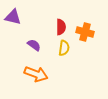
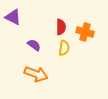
purple triangle: rotated 12 degrees clockwise
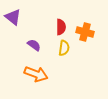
purple triangle: rotated 12 degrees clockwise
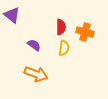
purple triangle: moved 1 px left, 2 px up
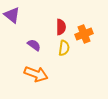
orange cross: moved 1 px left, 2 px down; rotated 36 degrees counterclockwise
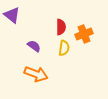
purple semicircle: moved 1 px down
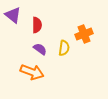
purple triangle: moved 1 px right
red semicircle: moved 24 px left, 2 px up
purple semicircle: moved 6 px right, 3 px down
orange arrow: moved 4 px left, 2 px up
